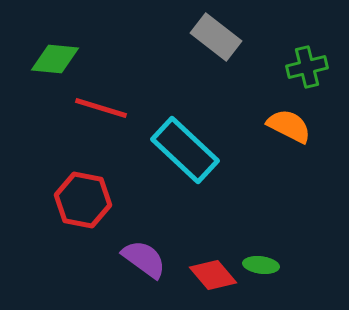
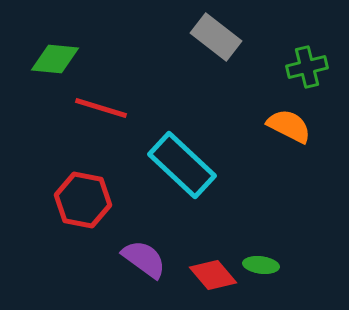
cyan rectangle: moved 3 px left, 15 px down
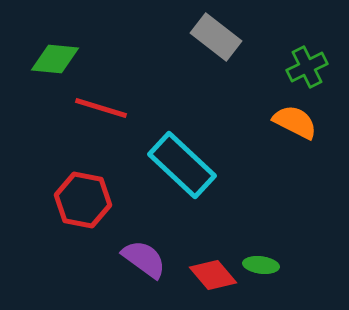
green cross: rotated 12 degrees counterclockwise
orange semicircle: moved 6 px right, 4 px up
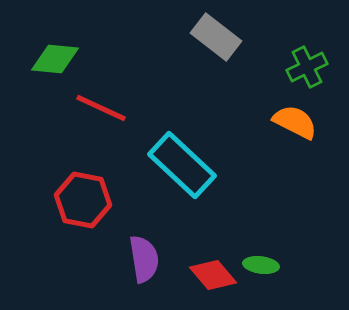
red line: rotated 8 degrees clockwise
purple semicircle: rotated 45 degrees clockwise
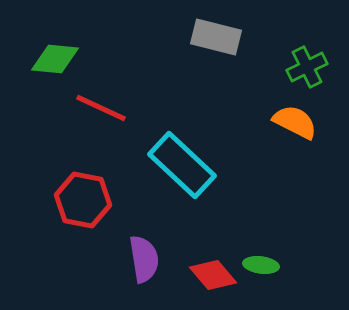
gray rectangle: rotated 24 degrees counterclockwise
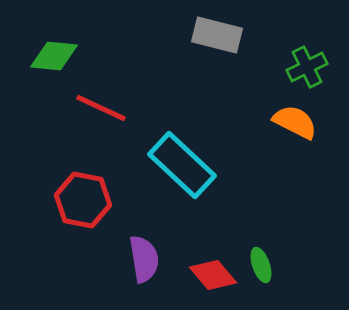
gray rectangle: moved 1 px right, 2 px up
green diamond: moved 1 px left, 3 px up
green ellipse: rotated 64 degrees clockwise
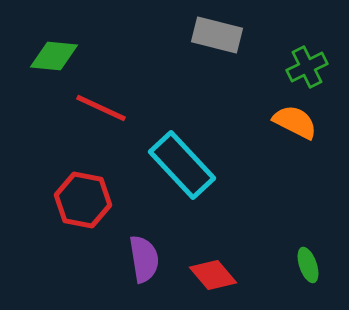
cyan rectangle: rotated 4 degrees clockwise
green ellipse: moved 47 px right
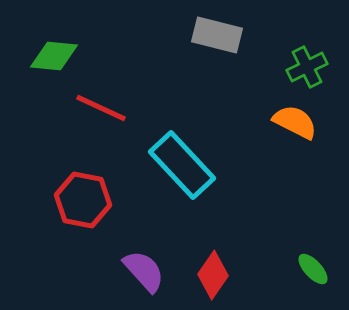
purple semicircle: moved 12 px down; rotated 33 degrees counterclockwise
green ellipse: moved 5 px right, 4 px down; rotated 24 degrees counterclockwise
red diamond: rotated 75 degrees clockwise
